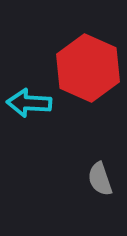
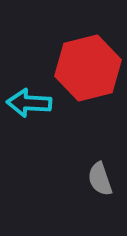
red hexagon: rotated 22 degrees clockwise
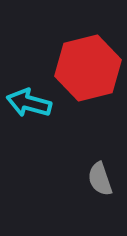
cyan arrow: rotated 12 degrees clockwise
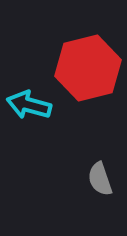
cyan arrow: moved 2 px down
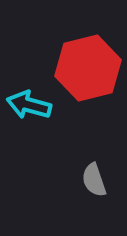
gray semicircle: moved 6 px left, 1 px down
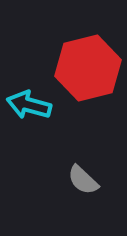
gray semicircle: moved 11 px left; rotated 28 degrees counterclockwise
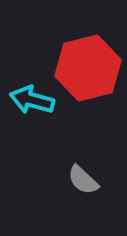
cyan arrow: moved 3 px right, 5 px up
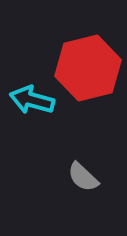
gray semicircle: moved 3 px up
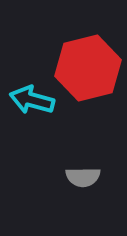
gray semicircle: rotated 44 degrees counterclockwise
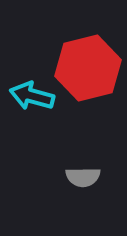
cyan arrow: moved 4 px up
